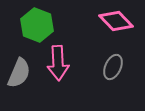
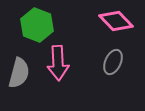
gray ellipse: moved 5 px up
gray semicircle: rotated 8 degrees counterclockwise
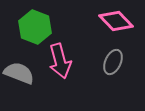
green hexagon: moved 2 px left, 2 px down
pink arrow: moved 2 px right, 2 px up; rotated 12 degrees counterclockwise
gray semicircle: rotated 84 degrees counterclockwise
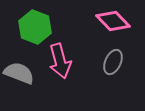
pink diamond: moved 3 px left
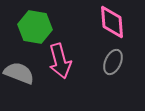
pink diamond: moved 1 px left, 1 px down; rotated 40 degrees clockwise
green hexagon: rotated 12 degrees counterclockwise
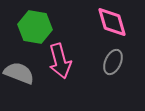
pink diamond: rotated 12 degrees counterclockwise
